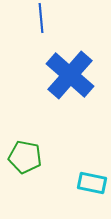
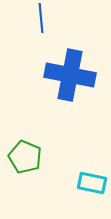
blue cross: rotated 30 degrees counterclockwise
green pentagon: rotated 12 degrees clockwise
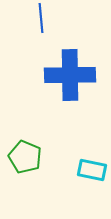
blue cross: rotated 12 degrees counterclockwise
cyan rectangle: moved 13 px up
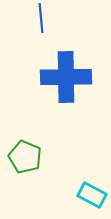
blue cross: moved 4 px left, 2 px down
cyan rectangle: moved 25 px down; rotated 16 degrees clockwise
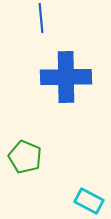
cyan rectangle: moved 3 px left, 6 px down
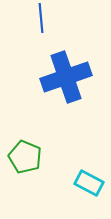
blue cross: rotated 18 degrees counterclockwise
cyan rectangle: moved 18 px up
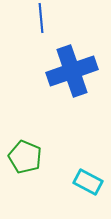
blue cross: moved 6 px right, 6 px up
cyan rectangle: moved 1 px left, 1 px up
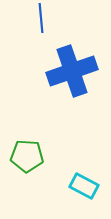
green pentagon: moved 2 px right, 1 px up; rotated 20 degrees counterclockwise
cyan rectangle: moved 4 px left, 4 px down
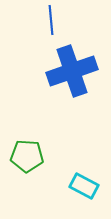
blue line: moved 10 px right, 2 px down
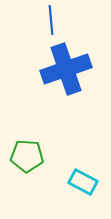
blue cross: moved 6 px left, 2 px up
cyan rectangle: moved 1 px left, 4 px up
